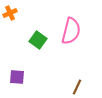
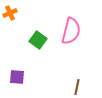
brown line: rotated 14 degrees counterclockwise
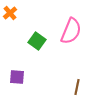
orange cross: rotated 16 degrees counterclockwise
pink semicircle: rotated 8 degrees clockwise
green square: moved 1 px left, 1 px down
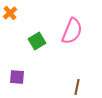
pink semicircle: moved 1 px right
green square: rotated 24 degrees clockwise
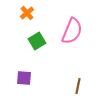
orange cross: moved 17 px right
purple square: moved 7 px right, 1 px down
brown line: moved 1 px right, 1 px up
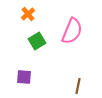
orange cross: moved 1 px right, 1 px down
purple square: moved 1 px up
